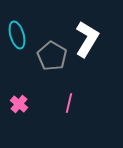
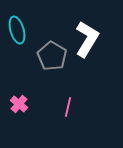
cyan ellipse: moved 5 px up
pink line: moved 1 px left, 4 px down
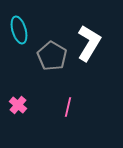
cyan ellipse: moved 2 px right
white L-shape: moved 2 px right, 4 px down
pink cross: moved 1 px left, 1 px down
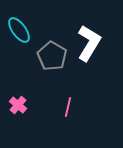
cyan ellipse: rotated 20 degrees counterclockwise
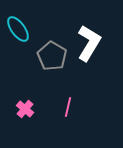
cyan ellipse: moved 1 px left, 1 px up
pink cross: moved 7 px right, 4 px down
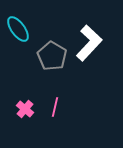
white L-shape: rotated 12 degrees clockwise
pink line: moved 13 px left
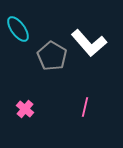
white L-shape: rotated 96 degrees clockwise
pink line: moved 30 px right
